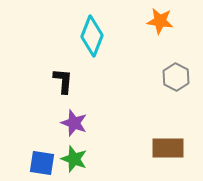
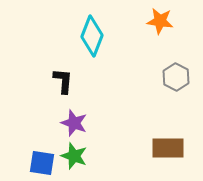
green star: moved 3 px up
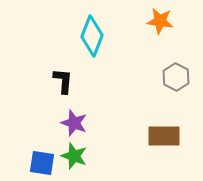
brown rectangle: moved 4 px left, 12 px up
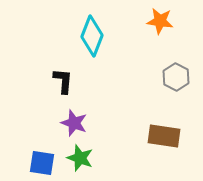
brown rectangle: rotated 8 degrees clockwise
green star: moved 6 px right, 2 px down
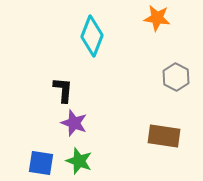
orange star: moved 3 px left, 3 px up
black L-shape: moved 9 px down
green star: moved 1 px left, 3 px down
blue square: moved 1 px left
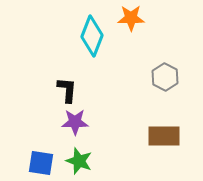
orange star: moved 26 px left; rotated 8 degrees counterclockwise
gray hexagon: moved 11 px left
black L-shape: moved 4 px right
purple star: moved 1 px right, 1 px up; rotated 20 degrees counterclockwise
brown rectangle: rotated 8 degrees counterclockwise
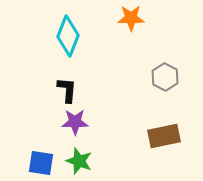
cyan diamond: moved 24 px left
brown rectangle: rotated 12 degrees counterclockwise
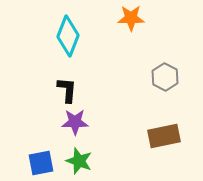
blue square: rotated 20 degrees counterclockwise
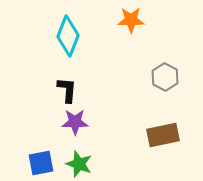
orange star: moved 2 px down
brown rectangle: moved 1 px left, 1 px up
green star: moved 3 px down
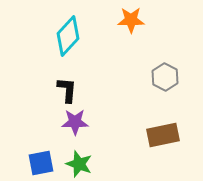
cyan diamond: rotated 21 degrees clockwise
